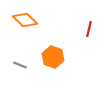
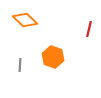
gray line: rotated 72 degrees clockwise
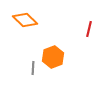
orange hexagon: rotated 20 degrees clockwise
gray line: moved 13 px right, 3 px down
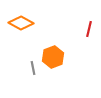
orange diamond: moved 4 px left, 3 px down; rotated 15 degrees counterclockwise
gray line: rotated 16 degrees counterclockwise
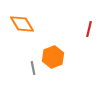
orange diamond: moved 1 px right, 1 px down; rotated 30 degrees clockwise
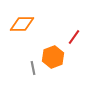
orange diamond: rotated 60 degrees counterclockwise
red line: moved 15 px left, 8 px down; rotated 21 degrees clockwise
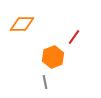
gray line: moved 12 px right, 14 px down
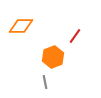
orange diamond: moved 1 px left, 2 px down
red line: moved 1 px right, 1 px up
